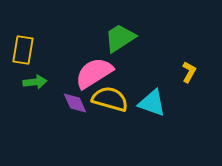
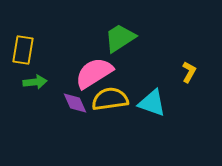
yellow semicircle: rotated 24 degrees counterclockwise
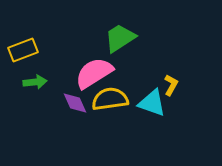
yellow rectangle: rotated 60 degrees clockwise
yellow L-shape: moved 18 px left, 13 px down
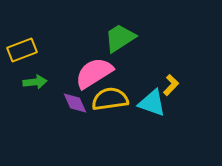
yellow rectangle: moved 1 px left
yellow L-shape: rotated 15 degrees clockwise
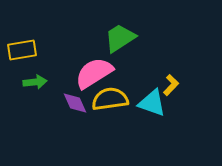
yellow rectangle: rotated 12 degrees clockwise
